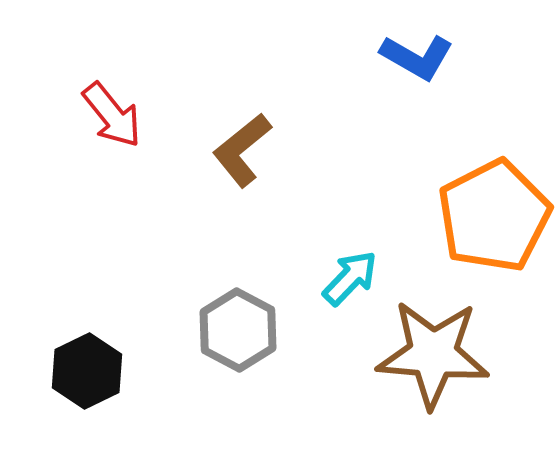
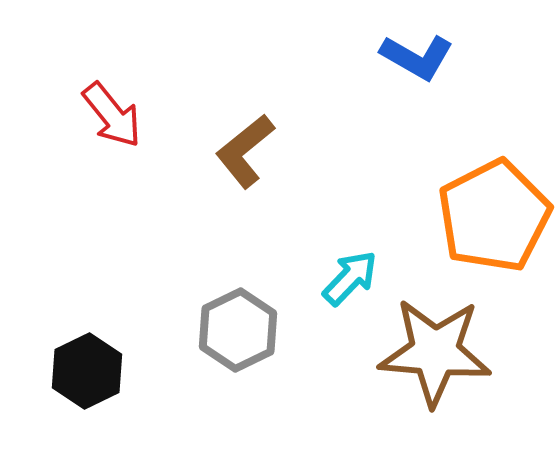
brown L-shape: moved 3 px right, 1 px down
gray hexagon: rotated 6 degrees clockwise
brown star: moved 2 px right, 2 px up
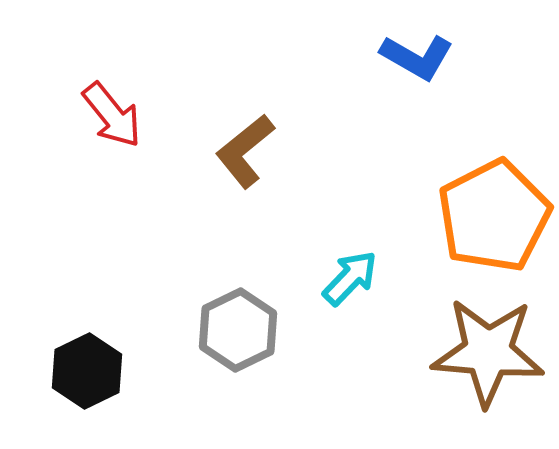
brown star: moved 53 px right
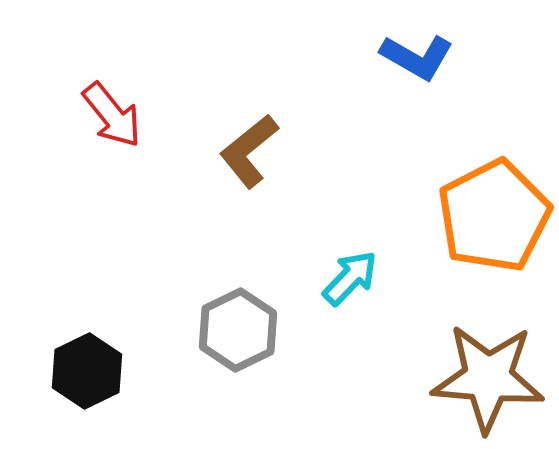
brown L-shape: moved 4 px right
brown star: moved 26 px down
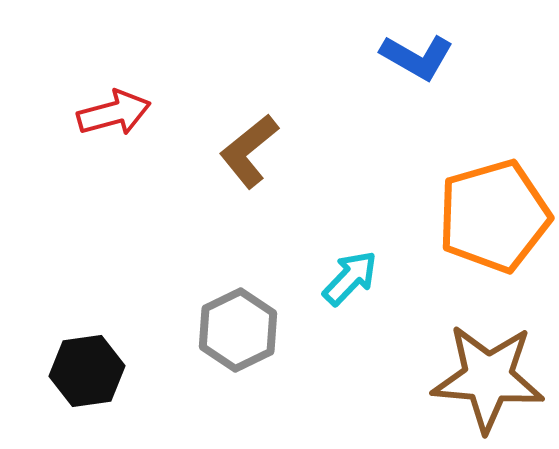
red arrow: moved 2 px right, 2 px up; rotated 66 degrees counterclockwise
orange pentagon: rotated 11 degrees clockwise
black hexagon: rotated 18 degrees clockwise
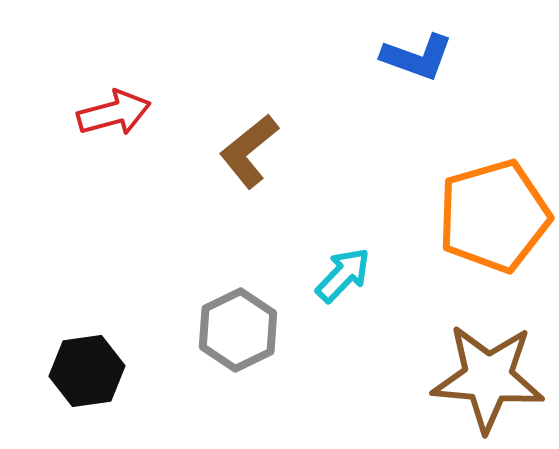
blue L-shape: rotated 10 degrees counterclockwise
cyan arrow: moved 7 px left, 3 px up
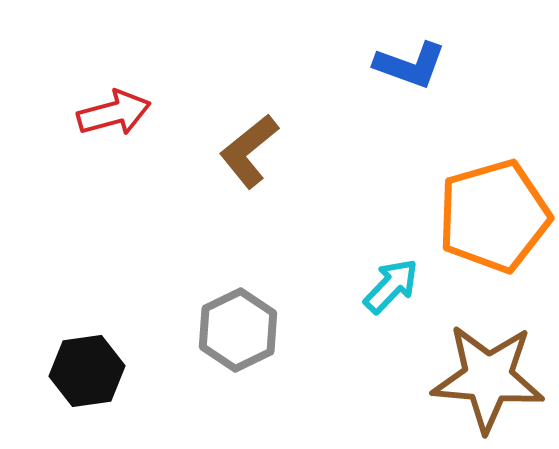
blue L-shape: moved 7 px left, 8 px down
cyan arrow: moved 48 px right, 11 px down
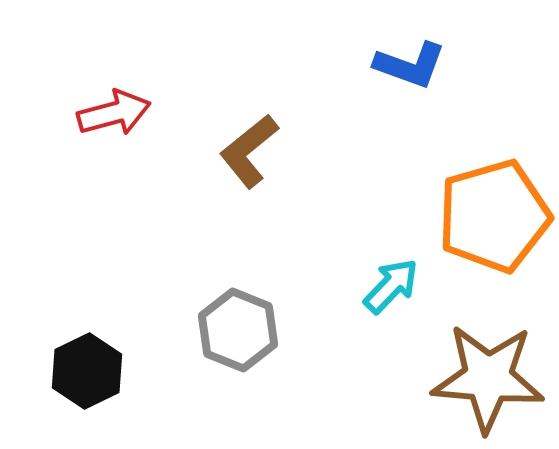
gray hexagon: rotated 12 degrees counterclockwise
black hexagon: rotated 18 degrees counterclockwise
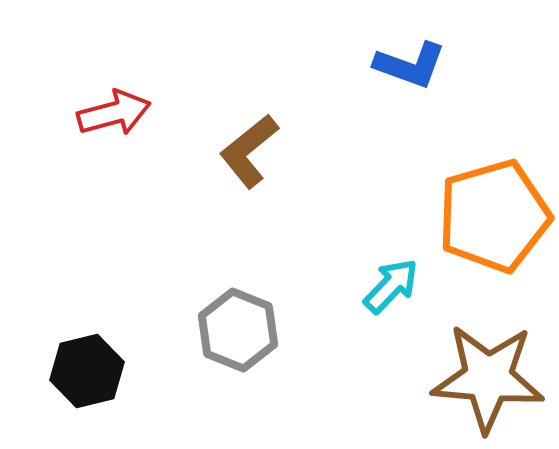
black hexagon: rotated 12 degrees clockwise
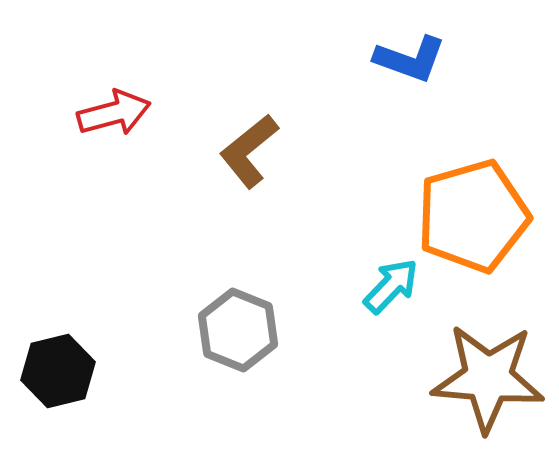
blue L-shape: moved 6 px up
orange pentagon: moved 21 px left
black hexagon: moved 29 px left
